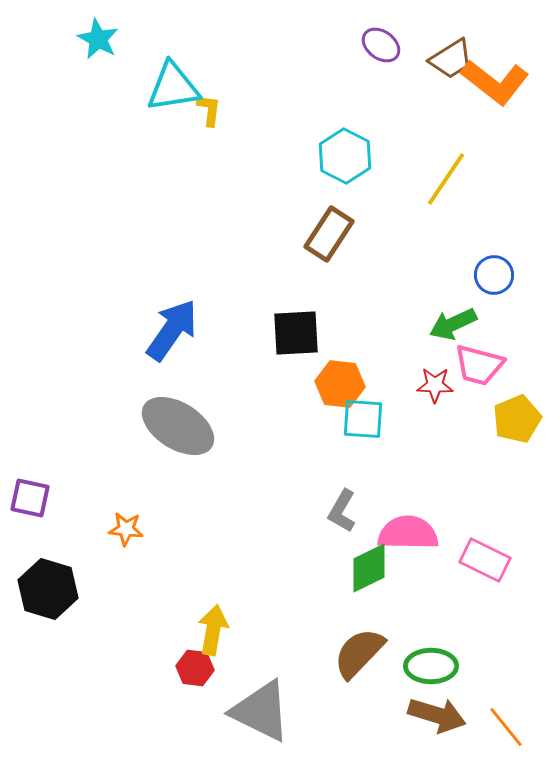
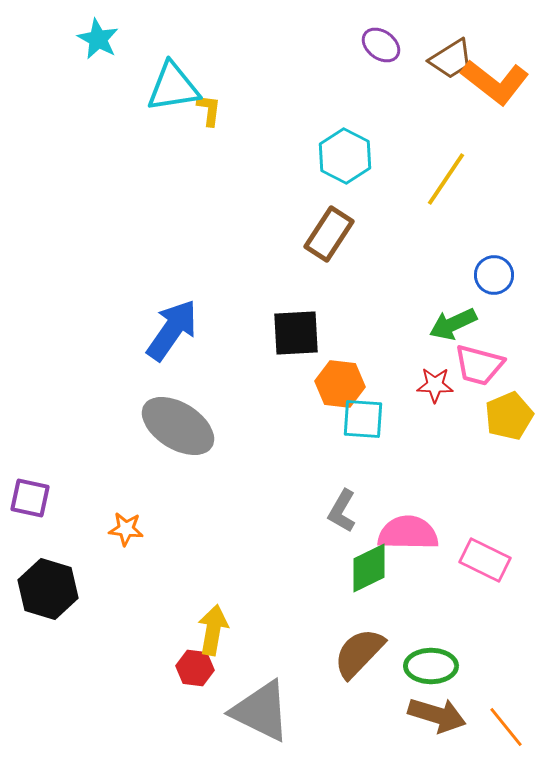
yellow pentagon: moved 8 px left, 3 px up
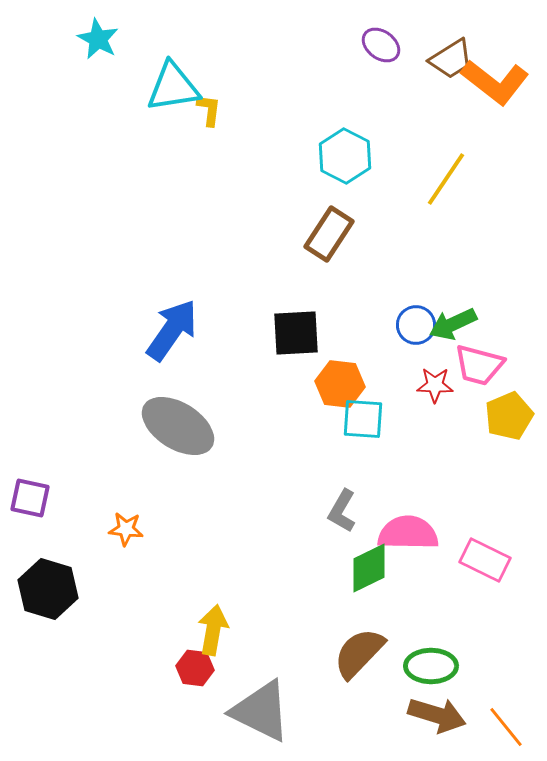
blue circle: moved 78 px left, 50 px down
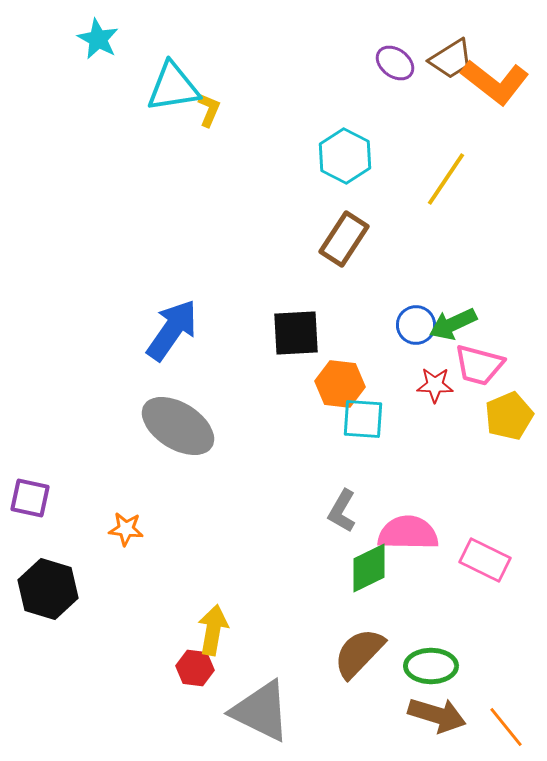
purple ellipse: moved 14 px right, 18 px down
yellow L-shape: rotated 16 degrees clockwise
brown rectangle: moved 15 px right, 5 px down
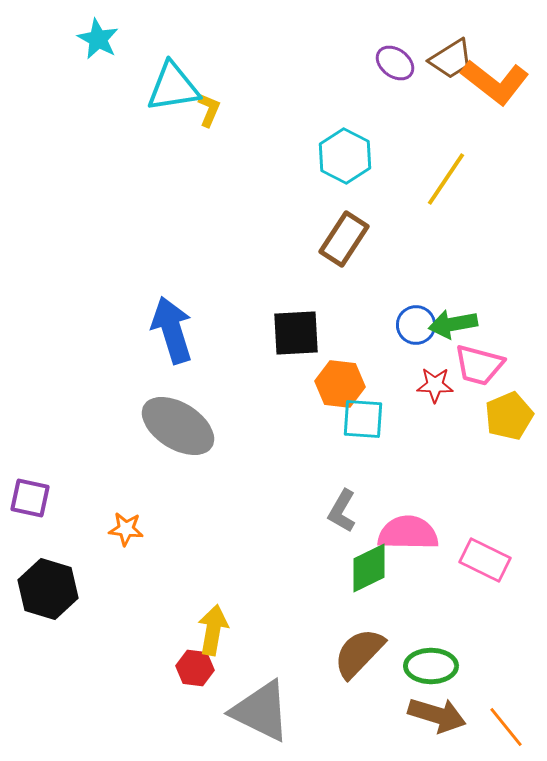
green arrow: rotated 15 degrees clockwise
blue arrow: rotated 52 degrees counterclockwise
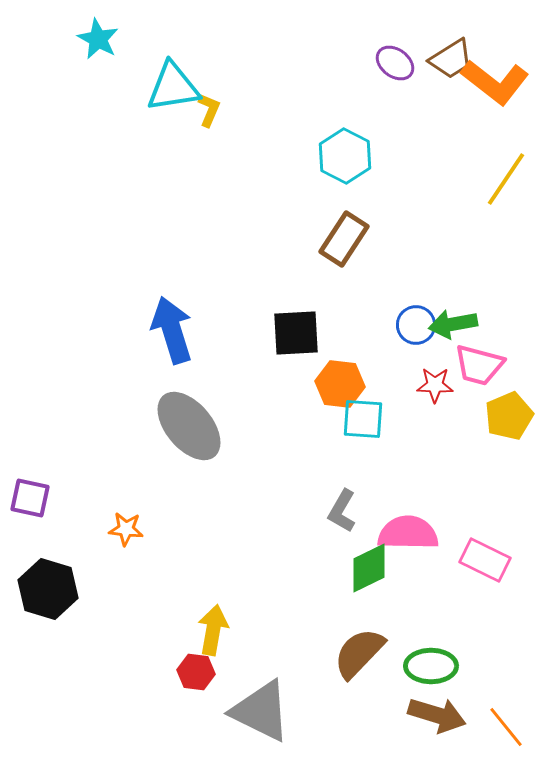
yellow line: moved 60 px right
gray ellipse: moved 11 px right; rotated 18 degrees clockwise
red hexagon: moved 1 px right, 4 px down
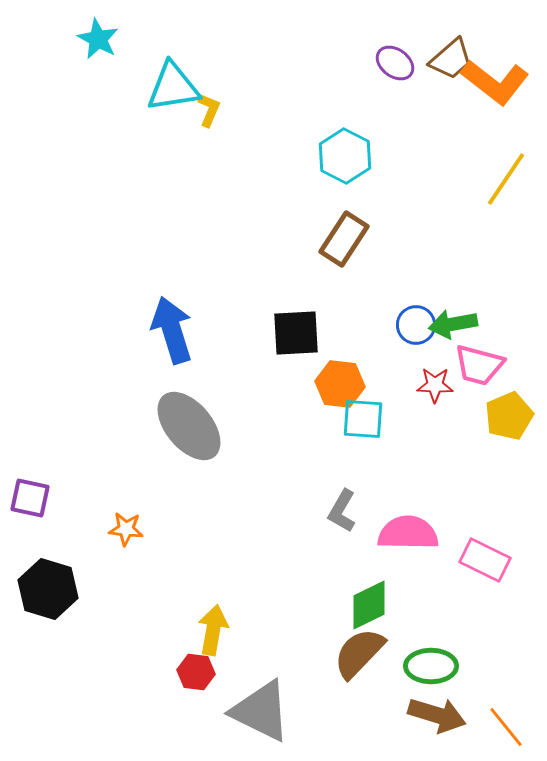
brown trapezoid: rotated 9 degrees counterclockwise
green diamond: moved 37 px down
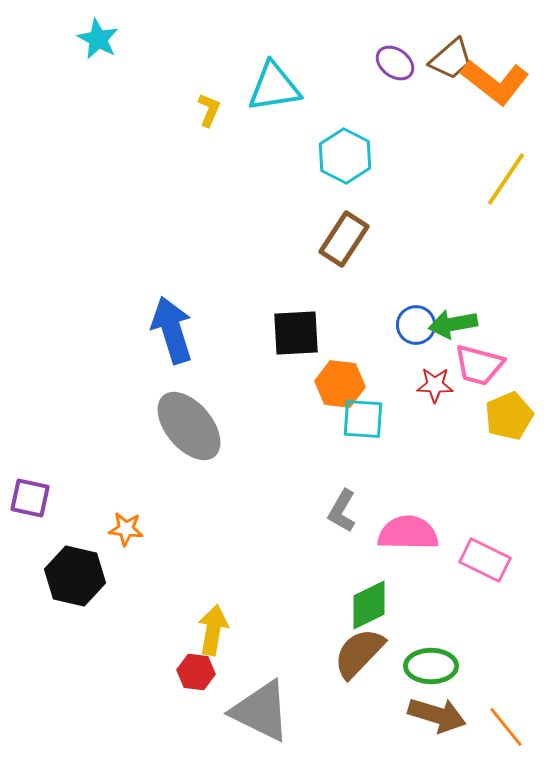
cyan triangle: moved 101 px right
black hexagon: moved 27 px right, 13 px up; rotated 4 degrees counterclockwise
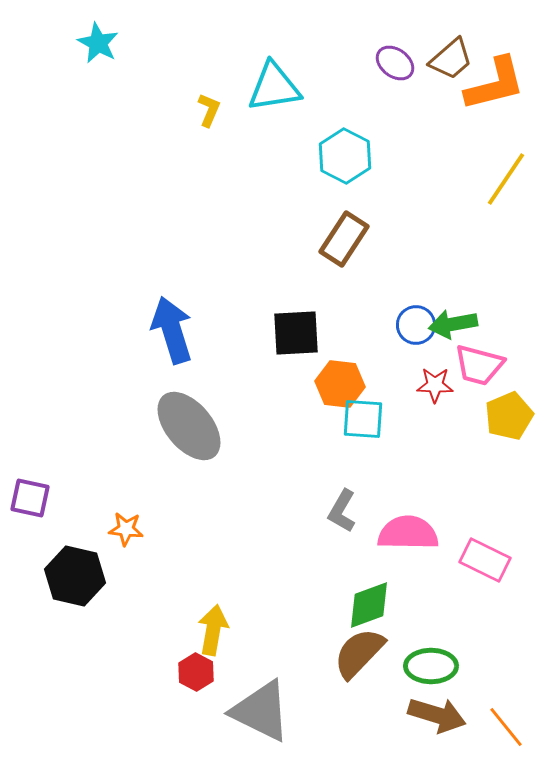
cyan star: moved 4 px down
orange L-shape: moved 2 px down; rotated 52 degrees counterclockwise
green diamond: rotated 6 degrees clockwise
red hexagon: rotated 21 degrees clockwise
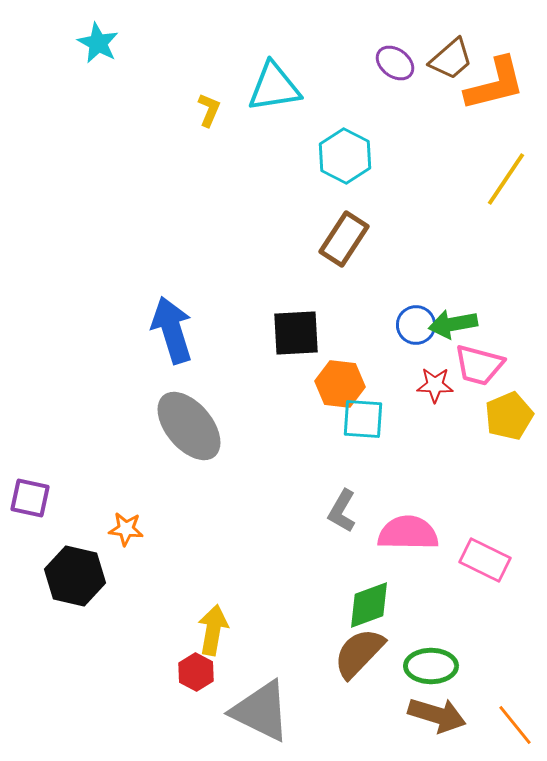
orange line: moved 9 px right, 2 px up
